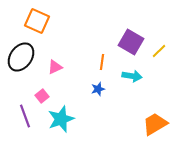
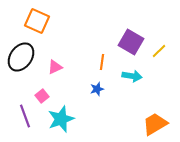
blue star: moved 1 px left
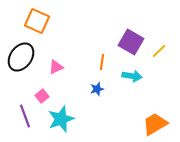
pink triangle: moved 1 px right
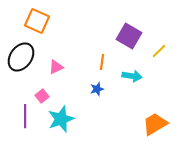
purple square: moved 2 px left, 6 px up
purple line: rotated 20 degrees clockwise
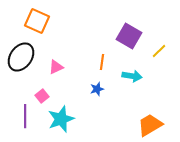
orange trapezoid: moved 5 px left, 1 px down
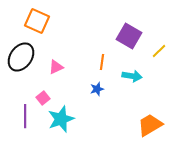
pink square: moved 1 px right, 2 px down
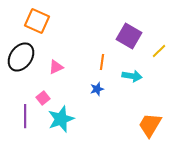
orange trapezoid: rotated 28 degrees counterclockwise
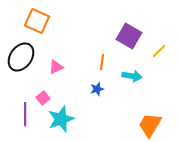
purple line: moved 2 px up
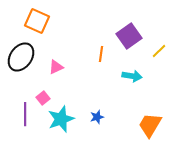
purple square: rotated 25 degrees clockwise
orange line: moved 1 px left, 8 px up
blue star: moved 28 px down
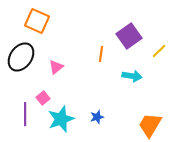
pink triangle: rotated 14 degrees counterclockwise
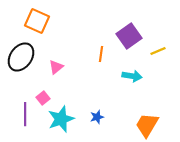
yellow line: moved 1 px left; rotated 21 degrees clockwise
orange trapezoid: moved 3 px left
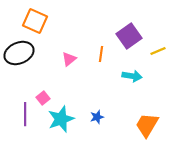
orange square: moved 2 px left
black ellipse: moved 2 px left, 4 px up; rotated 32 degrees clockwise
pink triangle: moved 13 px right, 8 px up
